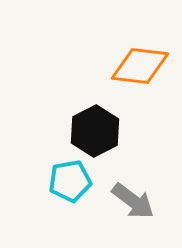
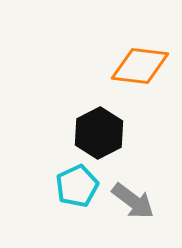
black hexagon: moved 4 px right, 2 px down
cyan pentagon: moved 7 px right, 5 px down; rotated 15 degrees counterclockwise
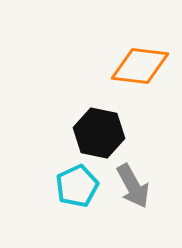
black hexagon: rotated 21 degrees counterclockwise
gray arrow: moved 15 px up; rotated 24 degrees clockwise
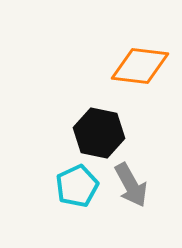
gray arrow: moved 2 px left, 1 px up
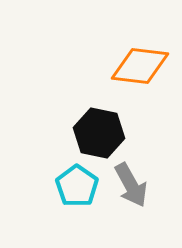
cyan pentagon: rotated 12 degrees counterclockwise
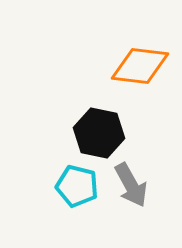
cyan pentagon: rotated 21 degrees counterclockwise
